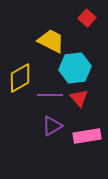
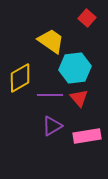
yellow trapezoid: rotated 8 degrees clockwise
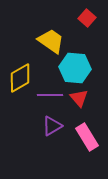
cyan hexagon: rotated 12 degrees clockwise
pink rectangle: moved 1 px down; rotated 68 degrees clockwise
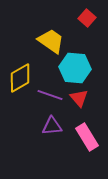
purple line: rotated 20 degrees clockwise
purple triangle: rotated 25 degrees clockwise
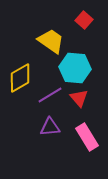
red square: moved 3 px left, 2 px down
purple line: rotated 50 degrees counterclockwise
purple triangle: moved 2 px left, 1 px down
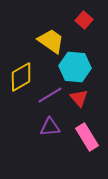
cyan hexagon: moved 1 px up
yellow diamond: moved 1 px right, 1 px up
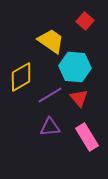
red square: moved 1 px right, 1 px down
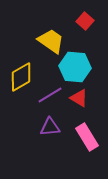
red triangle: rotated 18 degrees counterclockwise
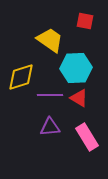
red square: rotated 30 degrees counterclockwise
yellow trapezoid: moved 1 px left, 1 px up
cyan hexagon: moved 1 px right, 1 px down; rotated 8 degrees counterclockwise
yellow diamond: rotated 12 degrees clockwise
purple line: rotated 30 degrees clockwise
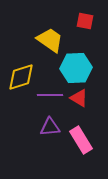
pink rectangle: moved 6 px left, 3 px down
